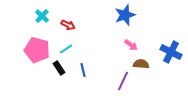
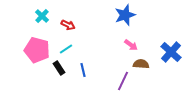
blue cross: rotated 15 degrees clockwise
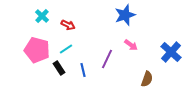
brown semicircle: moved 6 px right, 15 px down; rotated 105 degrees clockwise
purple line: moved 16 px left, 22 px up
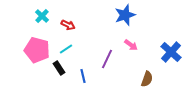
blue line: moved 6 px down
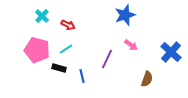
black rectangle: rotated 40 degrees counterclockwise
blue line: moved 1 px left
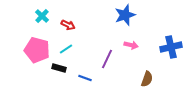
pink arrow: rotated 24 degrees counterclockwise
blue cross: moved 5 px up; rotated 35 degrees clockwise
blue line: moved 3 px right, 2 px down; rotated 56 degrees counterclockwise
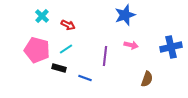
purple line: moved 2 px left, 3 px up; rotated 18 degrees counterclockwise
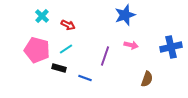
purple line: rotated 12 degrees clockwise
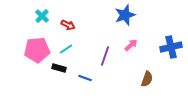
pink arrow: rotated 56 degrees counterclockwise
pink pentagon: rotated 20 degrees counterclockwise
